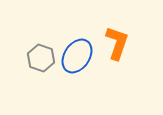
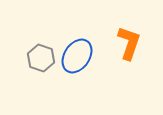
orange L-shape: moved 12 px right
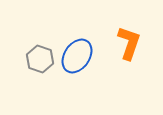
gray hexagon: moved 1 px left, 1 px down
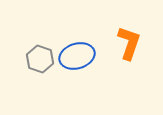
blue ellipse: rotated 40 degrees clockwise
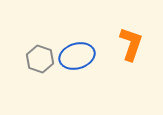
orange L-shape: moved 2 px right, 1 px down
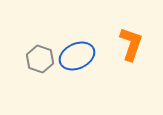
blue ellipse: rotated 8 degrees counterclockwise
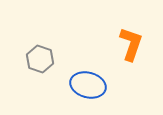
blue ellipse: moved 11 px right, 29 px down; rotated 40 degrees clockwise
